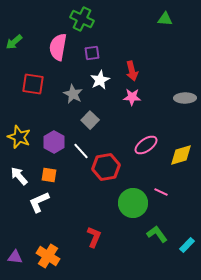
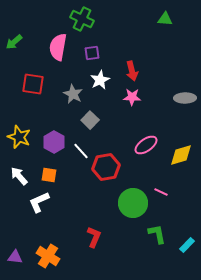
green L-shape: rotated 25 degrees clockwise
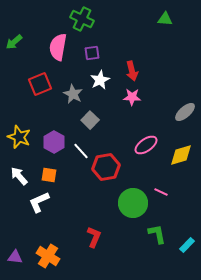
red square: moved 7 px right; rotated 30 degrees counterclockwise
gray ellipse: moved 14 px down; rotated 40 degrees counterclockwise
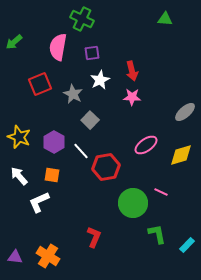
orange square: moved 3 px right
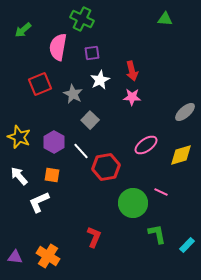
green arrow: moved 9 px right, 12 px up
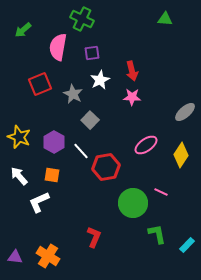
yellow diamond: rotated 40 degrees counterclockwise
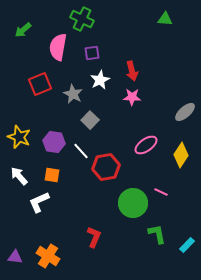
purple hexagon: rotated 20 degrees counterclockwise
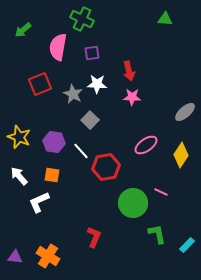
red arrow: moved 3 px left
white star: moved 3 px left, 4 px down; rotated 30 degrees clockwise
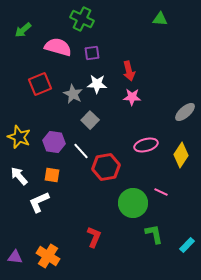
green triangle: moved 5 px left
pink semicircle: rotated 96 degrees clockwise
pink ellipse: rotated 20 degrees clockwise
green L-shape: moved 3 px left
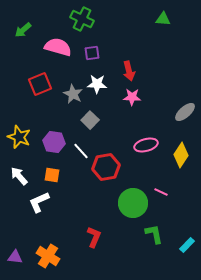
green triangle: moved 3 px right
